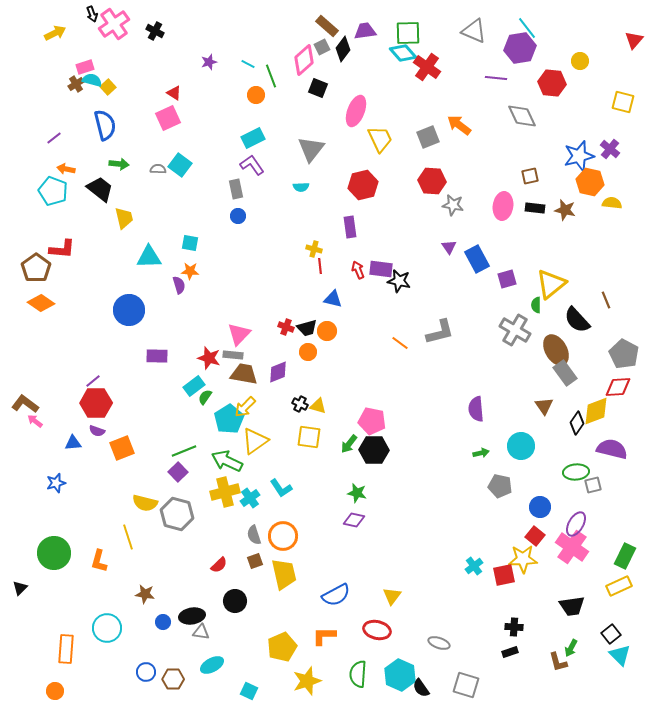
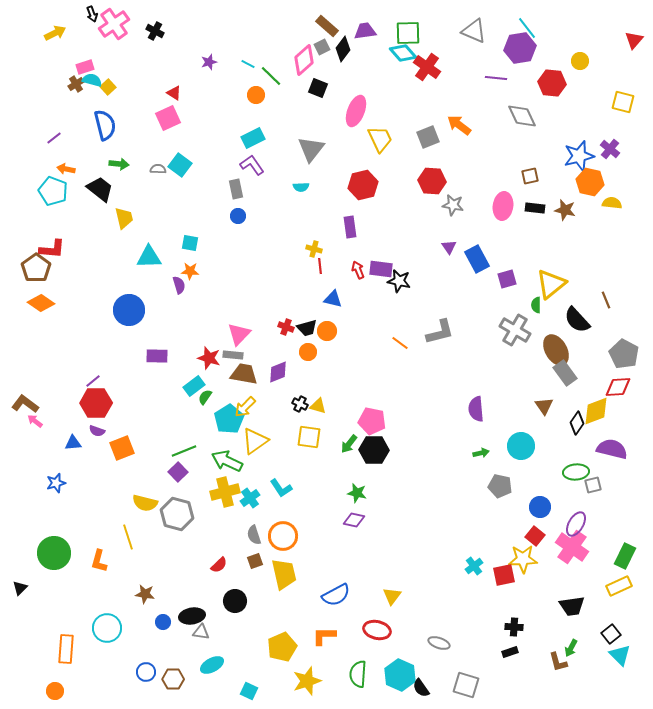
green line at (271, 76): rotated 25 degrees counterclockwise
red L-shape at (62, 249): moved 10 px left
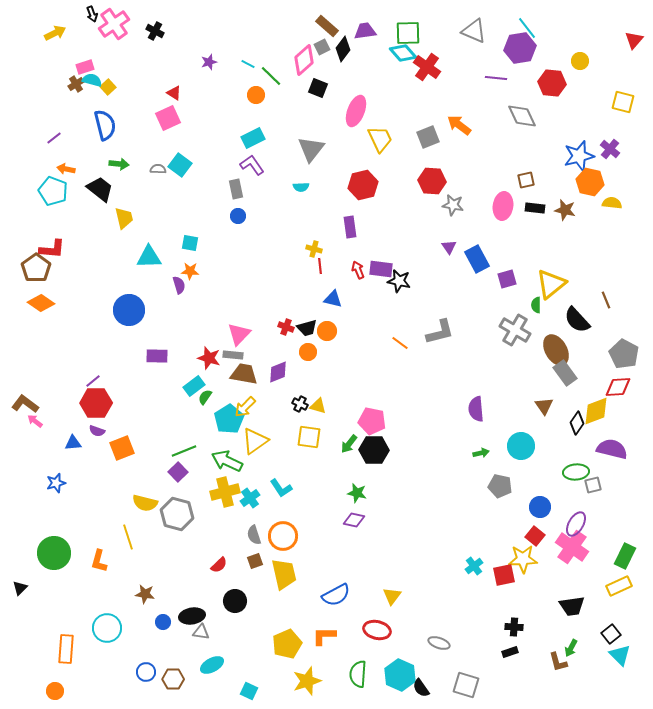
brown square at (530, 176): moved 4 px left, 4 px down
yellow pentagon at (282, 647): moved 5 px right, 3 px up
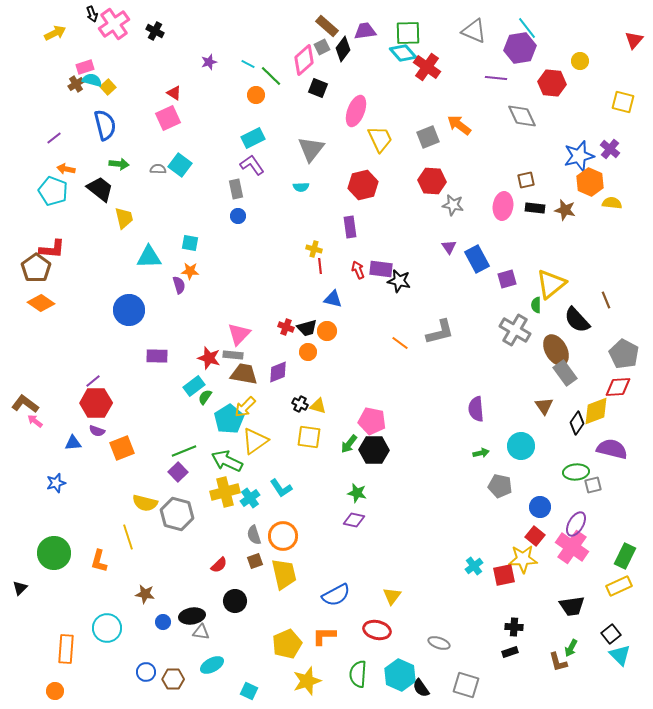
orange hexagon at (590, 182): rotated 12 degrees clockwise
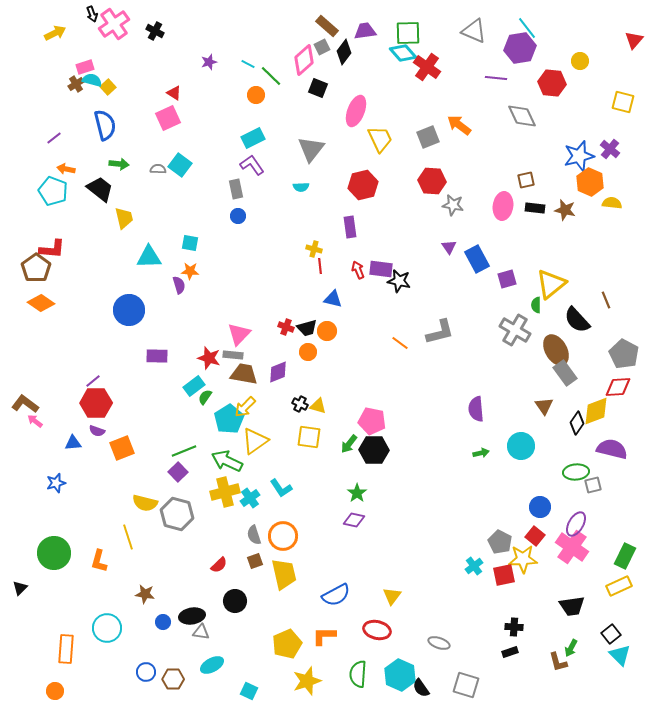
black diamond at (343, 49): moved 1 px right, 3 px down
gray pentagon at (500, 486): moved 56 px down; rotated 15 degrees clockwise
green star at (357, 493): rotated 24 degrees clockwise
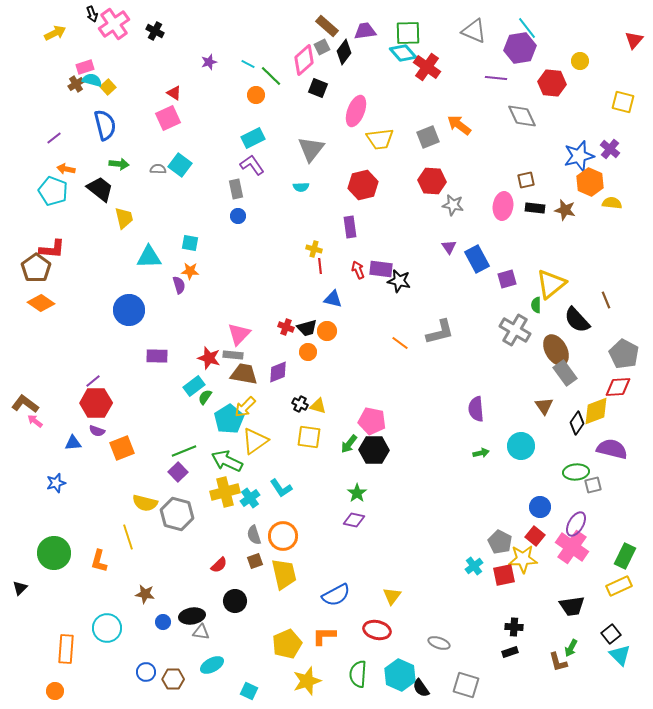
yellow trapezoid at (380, 139): rotated 108 degrees clockwise
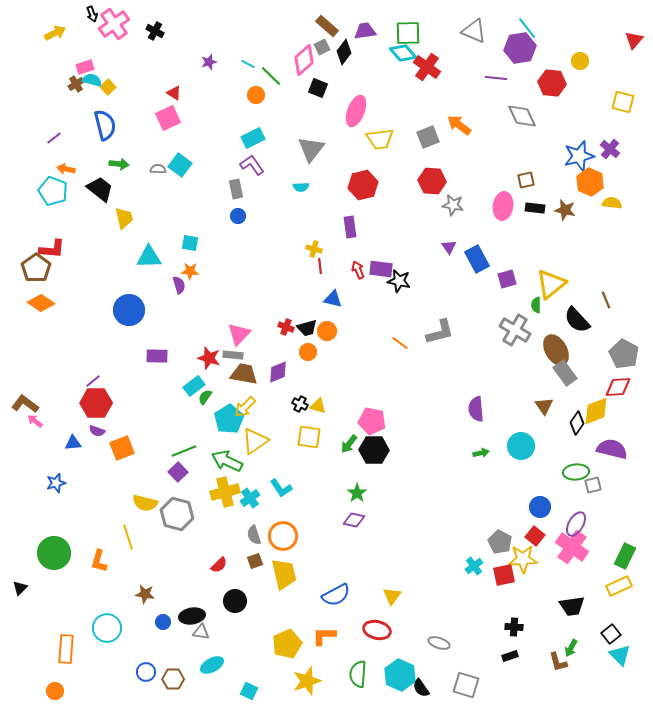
black rectangle at (510, 652): moved 4 px down
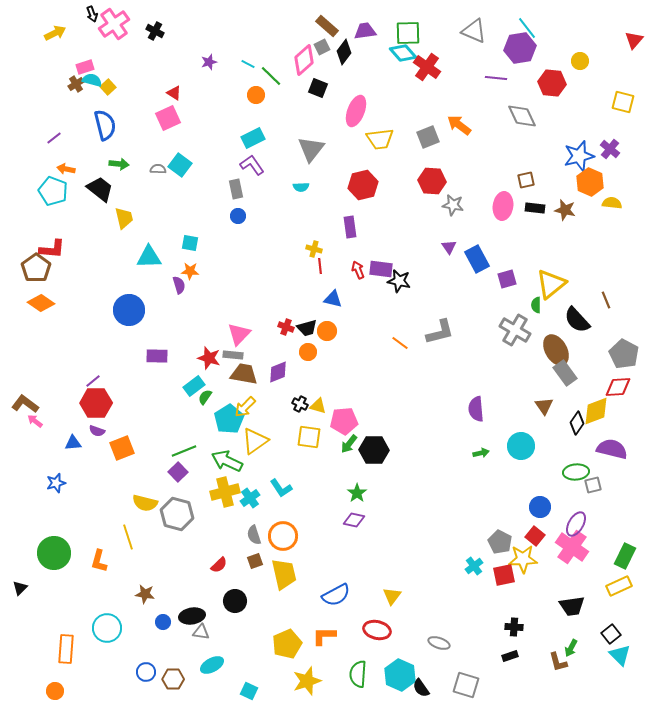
pink pentagon at (372, 421): moved 28 px left; rotated 16 degrees counterclockwise
